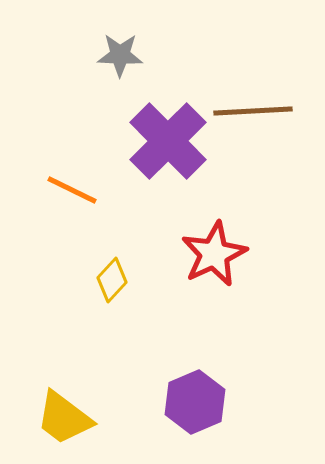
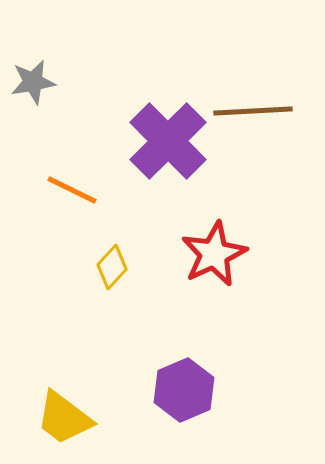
gray star: moved 87 px left, 27 px down; rotated 12 degrees counterclockwise
yellow diamond: moved 13 px up
purple hexagon: moved 11 px left, 12 px up
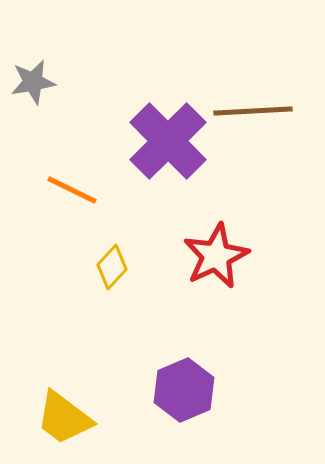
red star: moved 2 px right, 2 px down
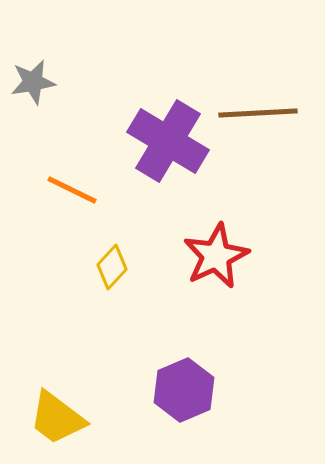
brown line: moved 5 px right, 2 px down
purple cross: rotated 14 degrees counterclockwise
yellow trapezoid: moved 7 px left
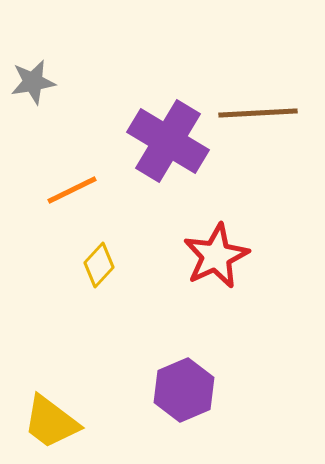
orange line: rotated 52 degrees counterclockwise
yellow diamond: moved 13 px left, 2 px up
yellow trapezoid: moved 6 px left, 4 px down
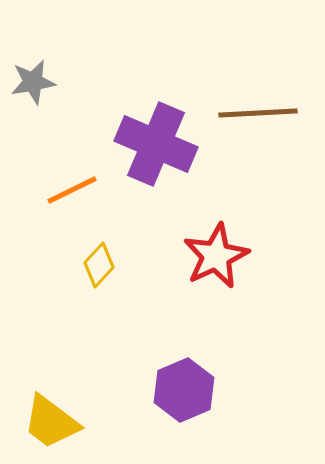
purple cross: moved 12 px left, 3 px down; rotated 8 degrees counterclockwise
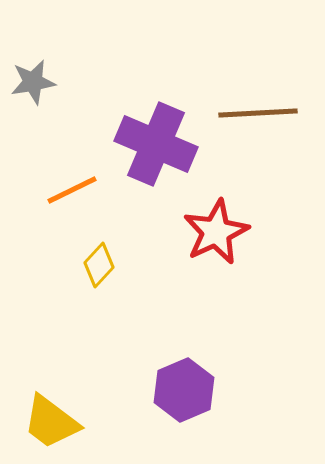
red star: moved 24 px up
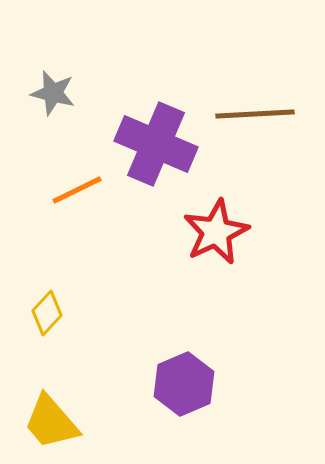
gray star: moved 20 px right, 11 px down; rotated 24 degrees clockwise
brown line: moved 3 px left, 1 px down
orange line: moved 5 px right
yellow diamond: moved 52 px left, 48 px down
purple hexagon: moved 6 px up
yellow trapezoid: rotated 12 degrees clockwise
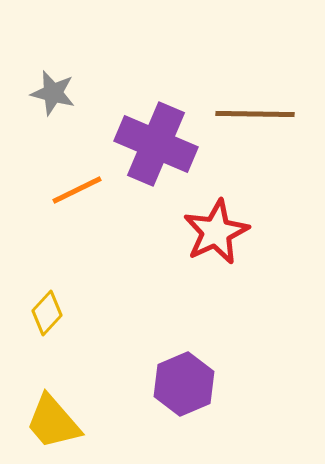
brown line: rotated 4 degrees clockwise
yellow trapezoid: moved 2 px right
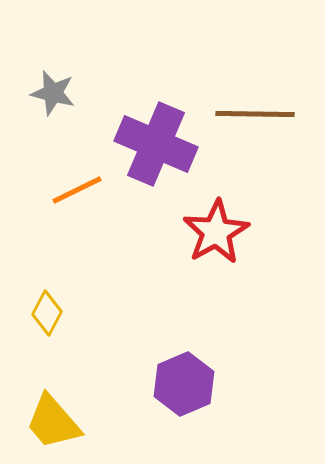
red star: rotated 4 degrees counterclockwise
yellow diamond: rotated 15 degrees counterclockwise
